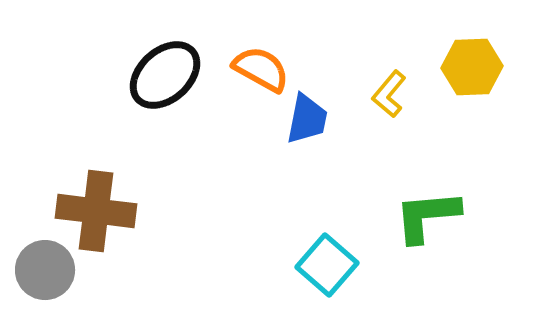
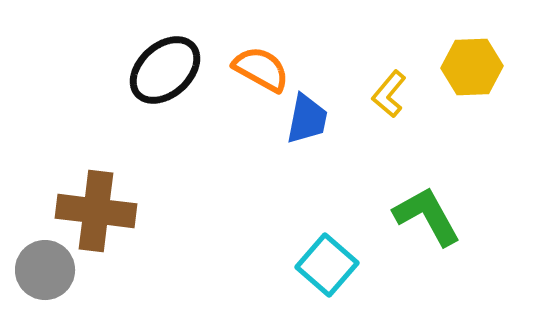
black ellipse: moved 5 px up
green L-shape: rotated 66 degrees clockwise
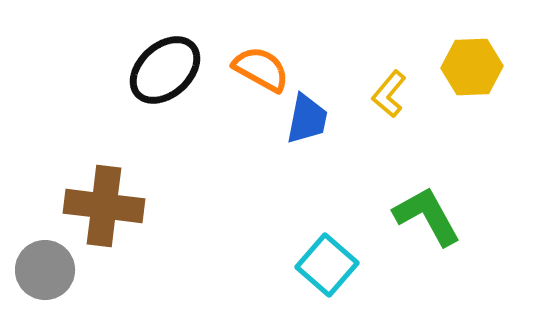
brown cross: moved 8 px right, 5 px up
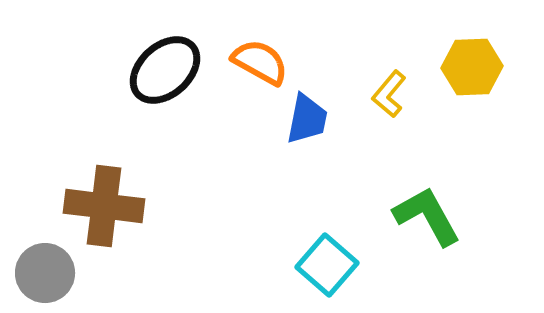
orange semicircle: moved 1 px left, 7 px up
gray circle: moved 3 px down
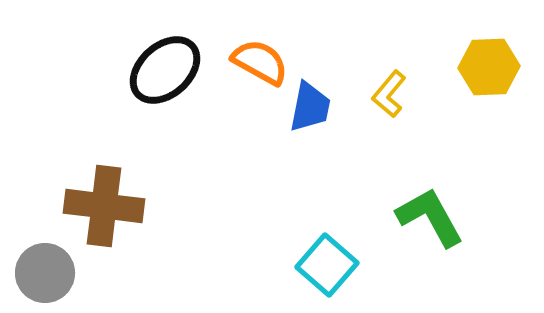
yellow hexagon: moved 17 px right
blue trapezoid: moved 3 px right, 12 px up
green L-shape: moved 3 px right, 1 px down
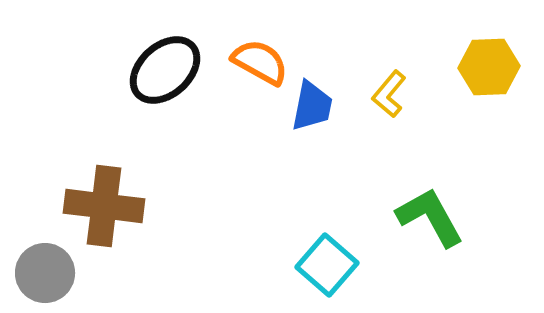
blue trapezoid: moved 2 px right, 1 px up
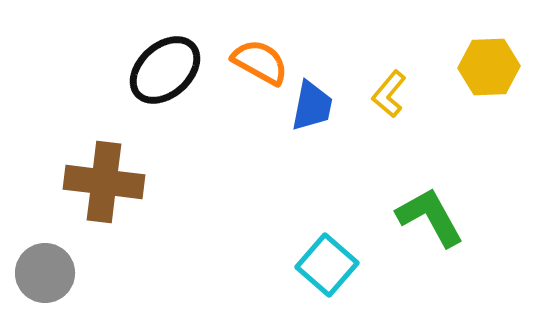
brown cross: moved 24 px up
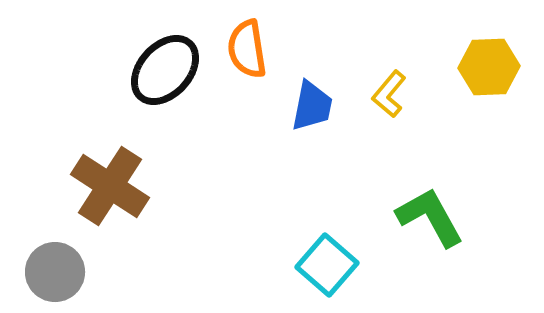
orange semicircle: moved 13 px left, 13 px up; rotated 128 degrees counterclockwise
black ellipse: rotated 6 degrees counterclockwise
brown cross: moved 6 px right, 4 px down; rotated 26 degrees clockwise
gray circle: moved 10 px right, 1 px up
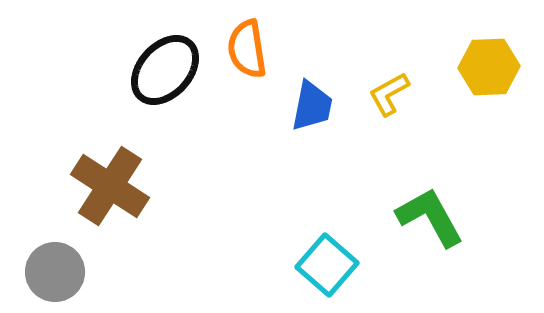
yellow L-shape: rotated 21 degrees clockwise
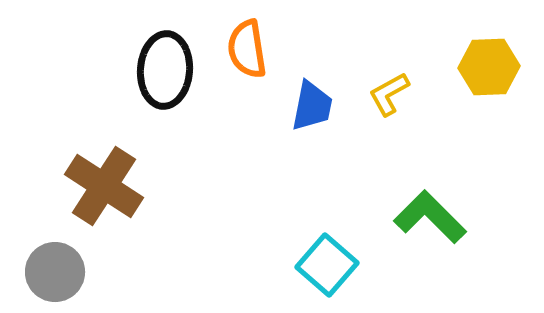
black ellipse: rotated 38 degrees counterclockwise
brown cross: moved 6 px left
green L-shape: rotated 16 degrees counterclockwise
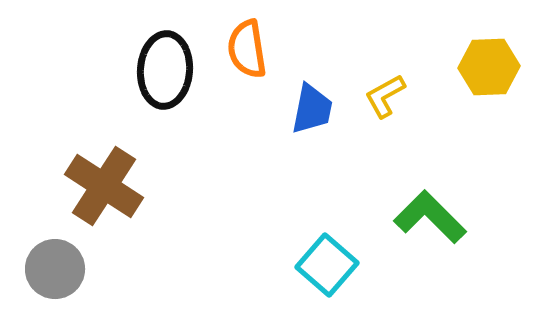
yellow L-shape: moved 4 px left, 2 px down
blue trapezoid: moved 3 px down
gray circle: moved 3 px up
